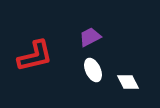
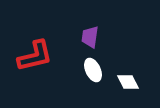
purple trapezoid: rotated 55 degrees counterclockwise
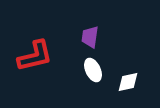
white diamond: rotated 75 degrees counterclockwise
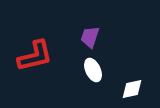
purple trapezoid: rotated 10 degrees clockwise
white diamond: moved 4 px right, 7 px down
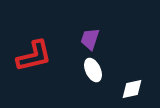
purple trapezoid: moved 2 px down
red L-shape: moved 1 px left
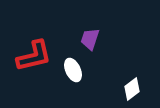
white ellipse: moved 20 px left
white diamond: rotated 25 degrees counterclockwise
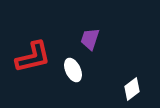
red L-shape: moved 1 px left, 1 px down
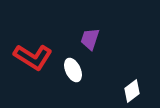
red L-shape: rotated 45 degrees clockwise
white diamond: moved 2 px down
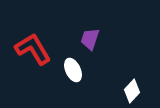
red L-shape: moved 8 px up; rotated 153 degrees counterclockwise
white diamond: rotated 10 degrees counterclockwise
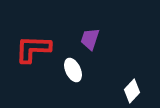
red L-shape: rotated 57 degrees counterclockwise
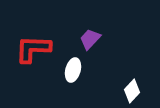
purple trapezoid: rotated 25 degrees clockwise
white ellipse: rotated 40 degrees clockwise
